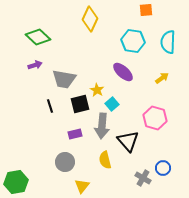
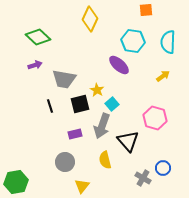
purple ellipse: moved 4 px left, 7 px up
yellow arrow: moved 1 px right, 2 px up
gray arrow: rotated 15 degrees clockwise
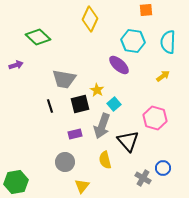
purple arrow: moved 19 px left
cyan square: moved 2 px right
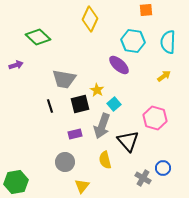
yellow arrow: moved 1 px right
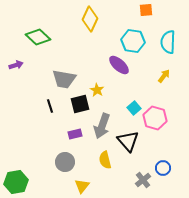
yellow arrow: rotated 16 degrees counterclockwise
cyan square: moved 20 px right, 4 px down
gray cross: moved 2 px down; rotated 21 degrees clockwise
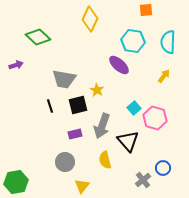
black square: moved 2 px left, 1 px down
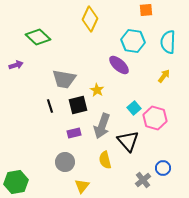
purple rectangle: moved 1 px left, 1 px up
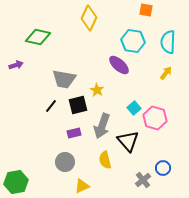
orange square: rotated 16 degrees clockwise
yellow diamond: moved 1 px left, 1 px up
green diamond: rotated 30 degrees counterclockwise
yellow arrow: moved 2 px right, 3 px up
black line: moved 1 px right; rotated 56 degrees clockwise
yellow triangle: rotated 28 degrees clockwise
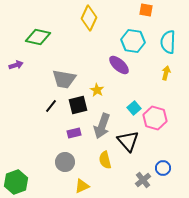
yellow arrow: rotated 24 degrees counterclockwise
green hexagon: rotated 10 degrees counterclockwise
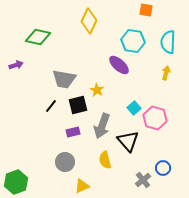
yellow diamond: moved 3 px down
purple rectangle: moved 1 px left, 1 px up
